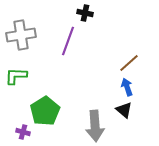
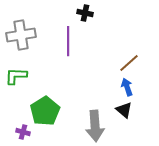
purple line: rotated 20 degrees counterclockwise
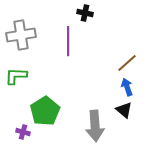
brown line: moved 2 px left
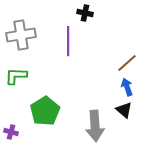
purple cross: moved 12 px left
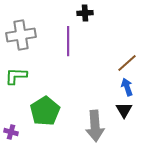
black cross: rotated 14 degrees counterclockwise
black triangle: rotated 18 degrees clockwise
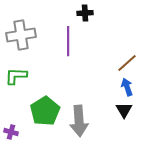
gray arrow: moved 16 px left, 5 px up
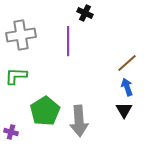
black cross: rotated 28 degrees clockwise
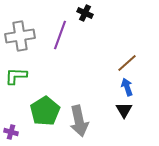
gray cross: moved 1 px left, 1 px down
purple line: moved 8 px left, 6 px up; rotated 20 degrees clockwise
gray arrow: rotated 8 degrees counterclockwise
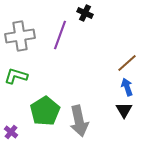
green L-shape: rotated 15 degrees clockwise
purple cross: rotated 24 degrees clockwise
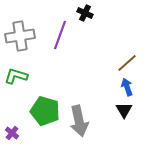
green pentagon: rotated 24 degrees counterclockwise
purple cross: moved 1 px right, 1 px down
